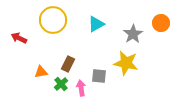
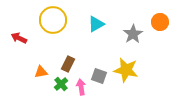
orange circle: moved 1 px left, 1 px up
yellow star: moved 7 px down
gray square: rotated 14 degrees clockwise
pink arrow: moved 1 px up
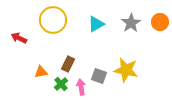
gray star: moved 2 px left, 11 px up
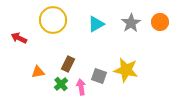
orange triangle: moved 3 px left
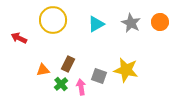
gray star: rotated 12 degrees counterclockwise
orange triangle: moved 5 px right, 2 px up
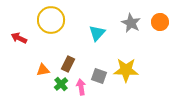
yellow circle: moved 2 px left
cyan triangle: moved 1 px right, 9 px down; rotated 18 degrees counterclockwise
yellow star: rotated 10 degrees counterclockwise
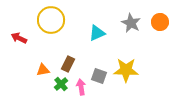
cyan triangle: rotated 24 degrees clockwise
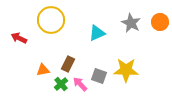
pink arrow: moved 1 px left, 3 px up; rotated 35 degrees counterclockwise
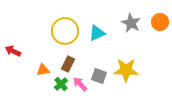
yellow circle: moved 14 px right, 11 px down
red arrow: moved 6 px left, 13 px down
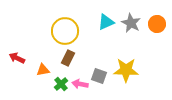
orange circle: moved 3 px left, 2 px down
cyan triangle: moved 9 px right, 11 px up
red arrow: moved 4 px right, 7 px down
brown rectangle: moved 6 px up
pink arrow: rotated 35 degrees counterclockwise
